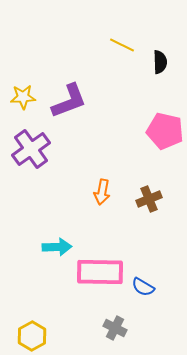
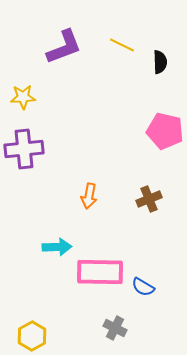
purple L-shape: moved 5 px left, 54 px up
purple cross: moved 7 px left; rotated 30 degrees clockwise
orange arrow: moved 13 px left, 4 px down
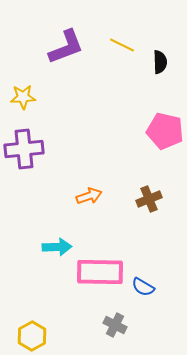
purple L-shape: moved 2 px right
orange arrow: rotated 120 degrees counterclockwise
gray cross: moved 3 px up
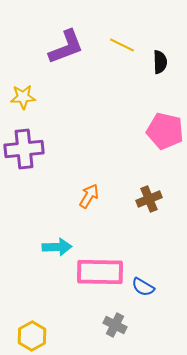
orange arrow: rotated 40 degrees counterclockwise
